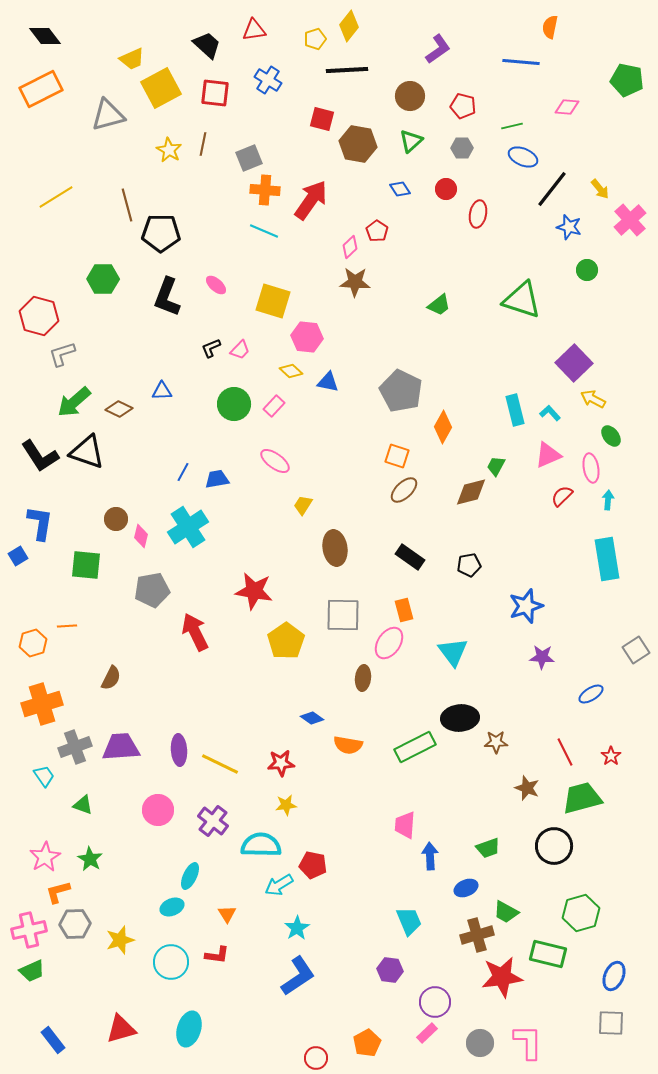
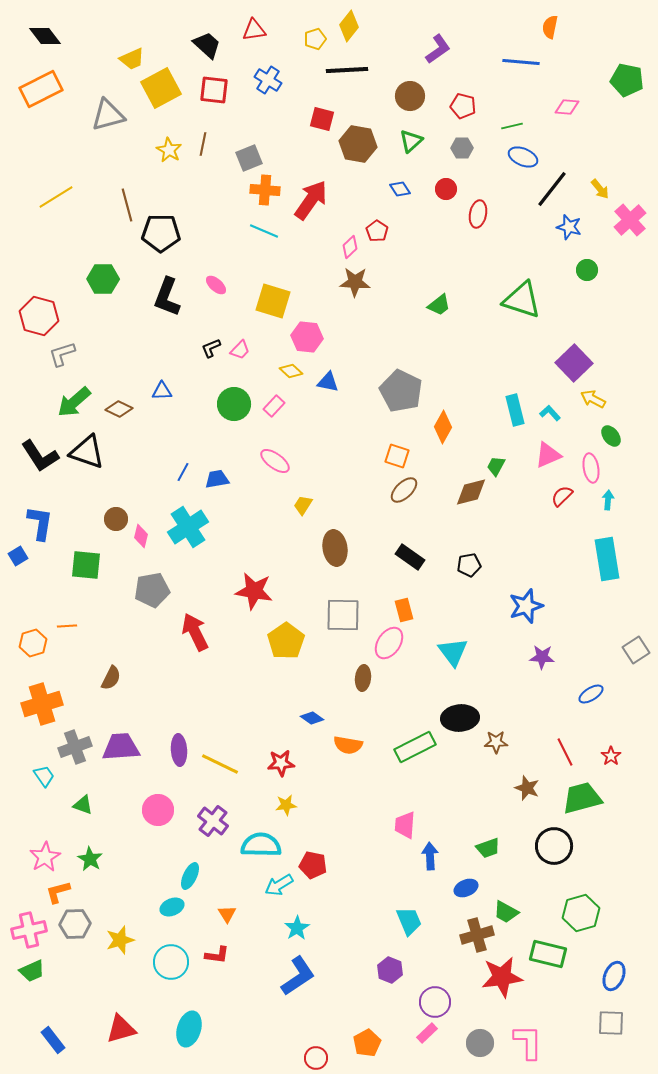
red square at (215, 93): moved 1 px left, 3 px up
purple hexagon at (390, 970): rotated 15 degrees clockwise
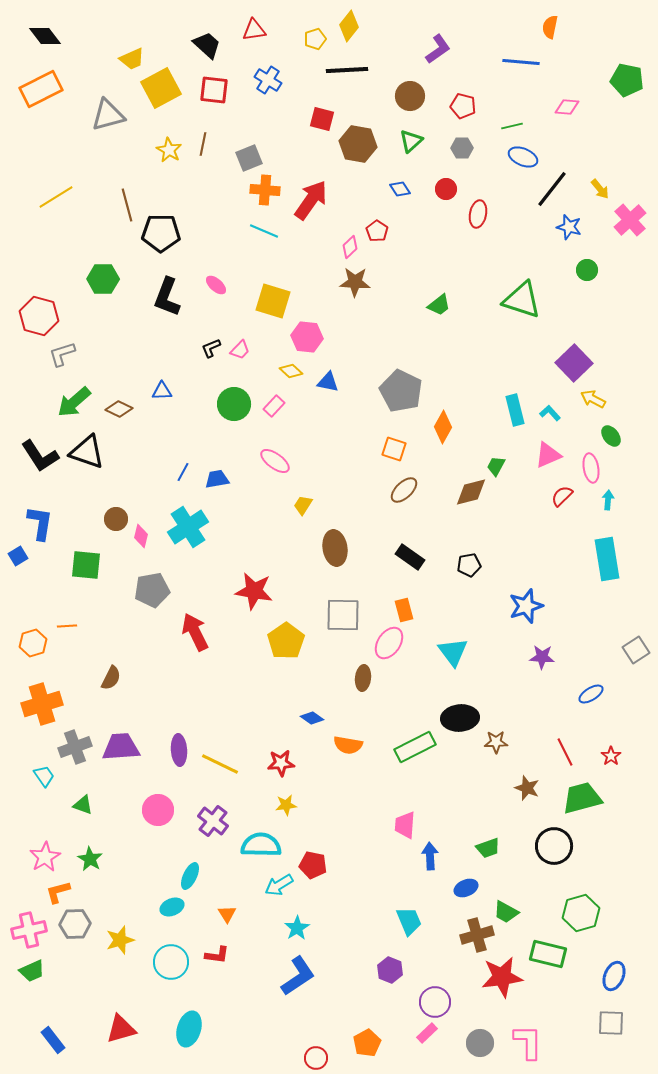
orange square at (397, 456): moved 3 px left, 7 px up
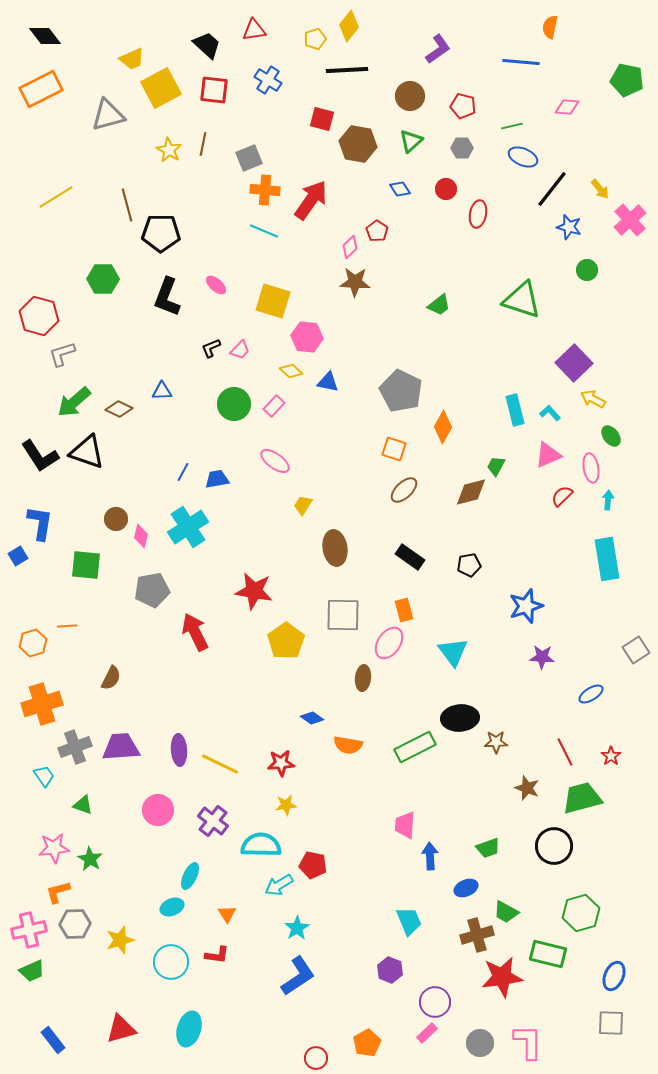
pink star at (45, 857): moved 9 px right, 9 px up; rotated 24 degrees clockwise
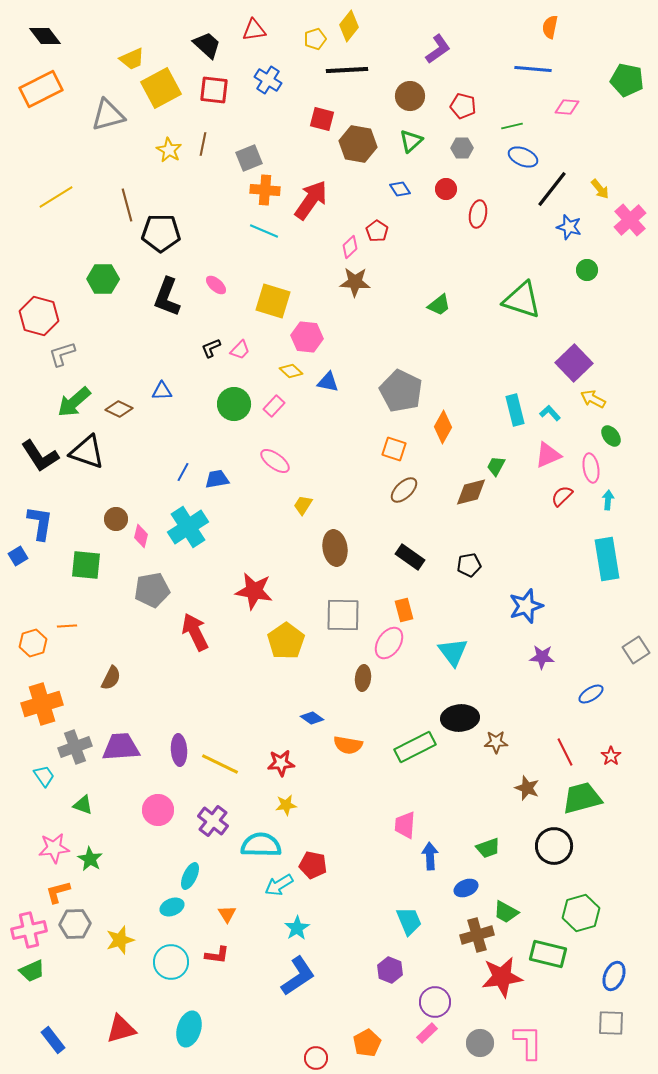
blue line at (521, 62): moved 12 px right, 7 px down
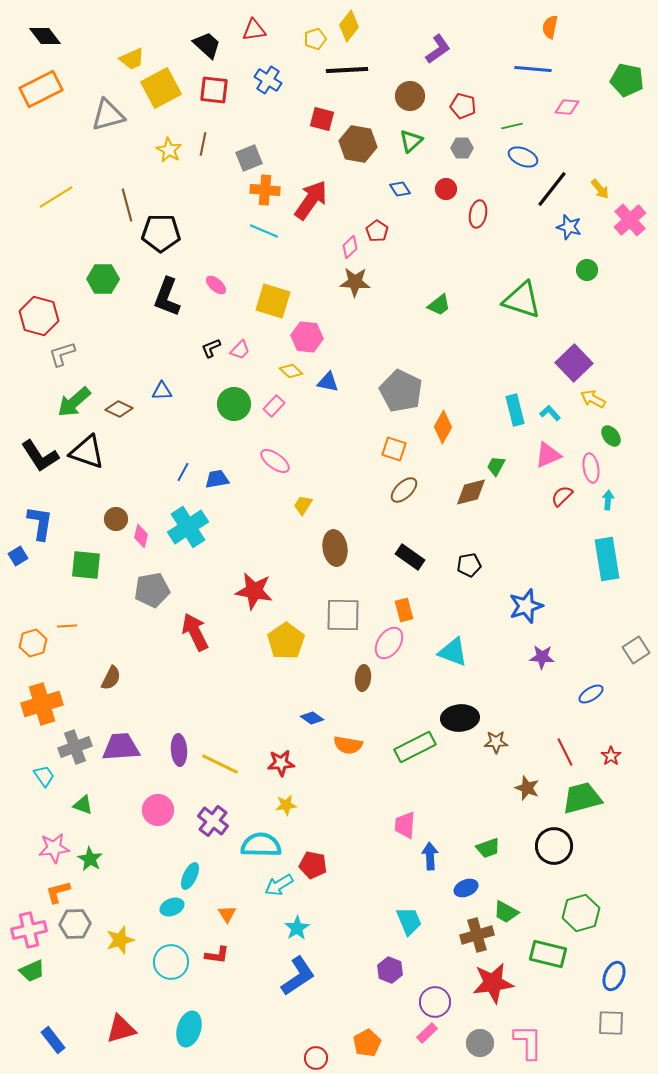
cyan triangle at (453, 652): rotated 32 degrees counterclockwise
red star at (502, 977): moved 9 px left, 6 px down
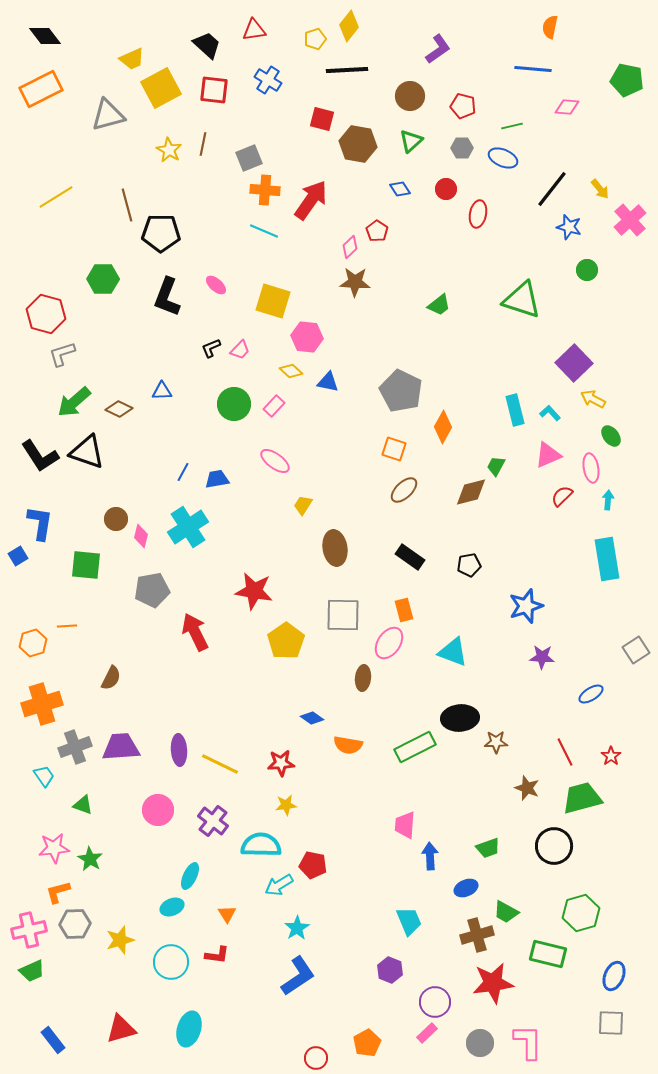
blue ellipse at (523, 157): moved 20 px left, 1 px down
red hexagon at (39, 316): moved 7 px right, 2 px up
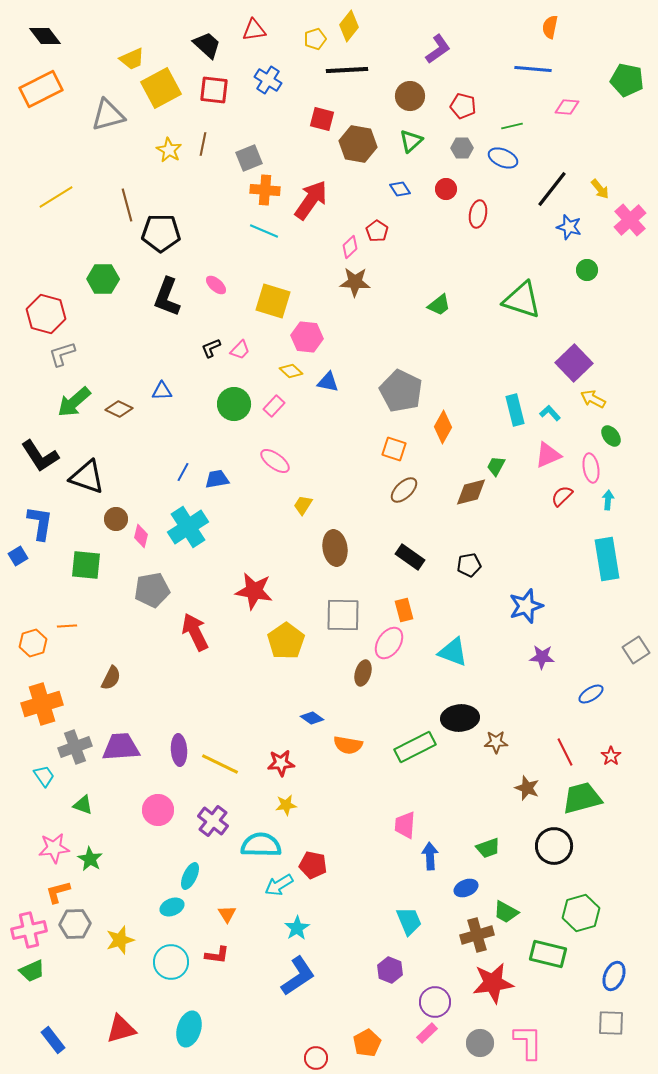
black triangle at (87, 452): moved 25 px down
brown ellipse at (363, 678): moved 5 px up; rotated 10 degrees clockwise
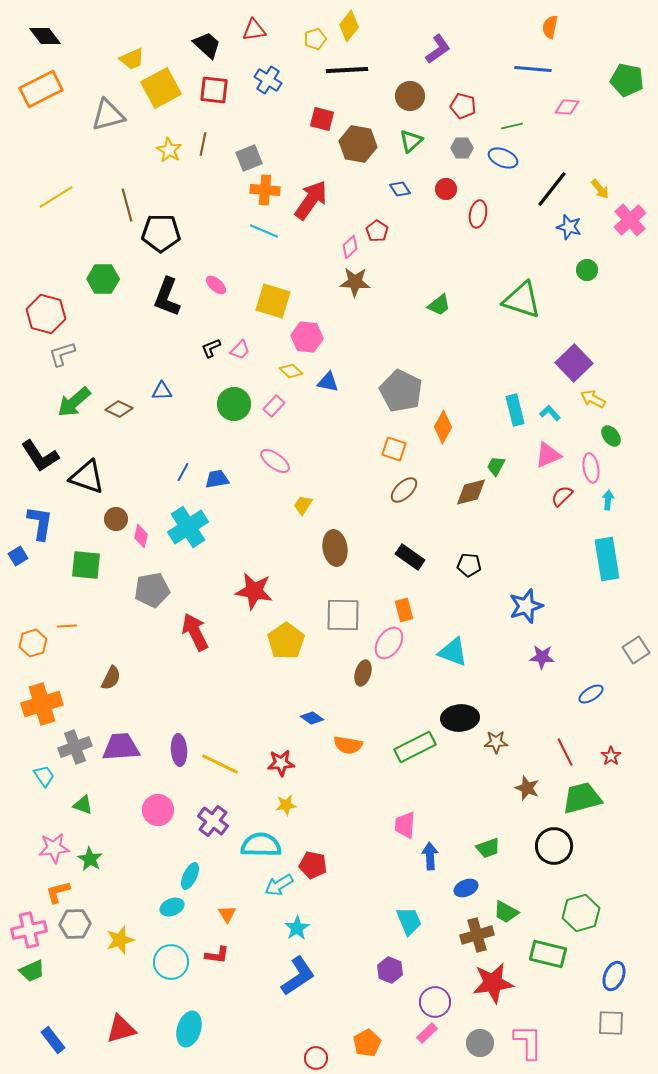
black pentagon at (469, 565): rotated 15 degrees clockwise
